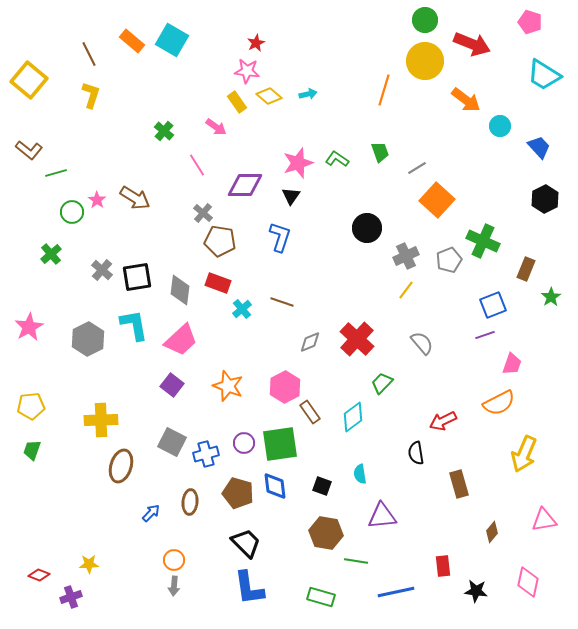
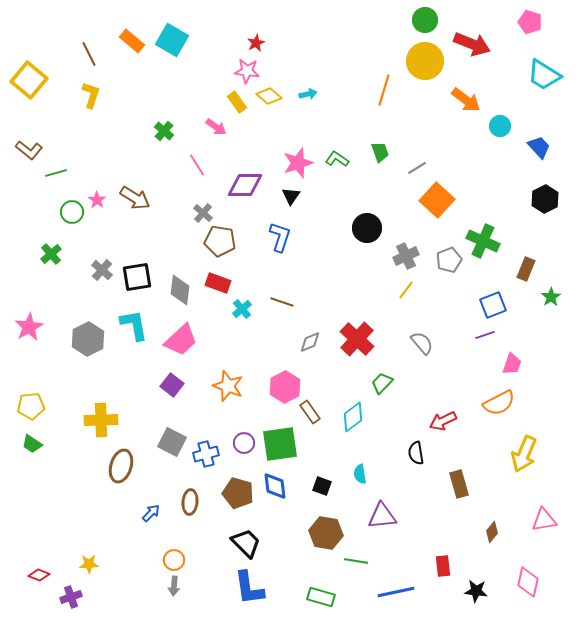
green trapezoid at (32, 450): moved 6 px up; rotated 75 degrees counterclockwise
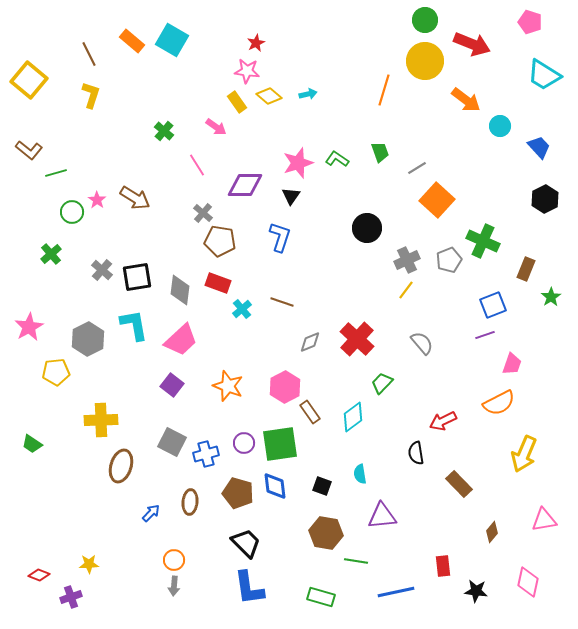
gray cross at (406, 256): moved 1 px right, 4 px down
yellow pentagon at (31, 406): moved 25 px right, 34 px up
brown rectangle at (459, 484): rotated 28 degrees counterclockwise
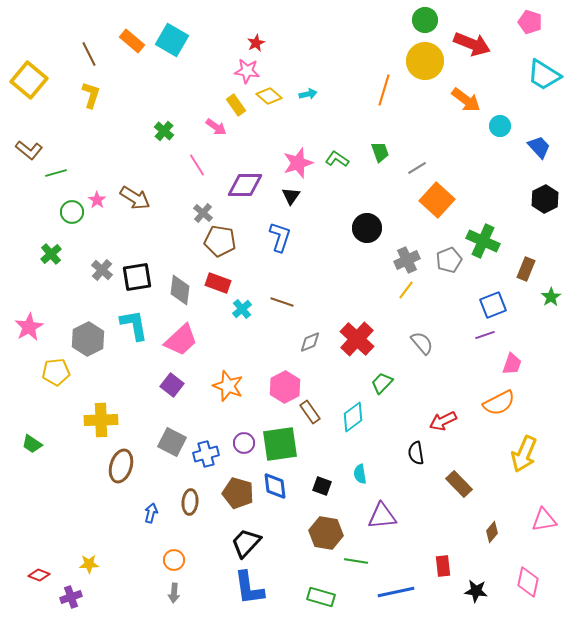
yellow rectangle at (237, 102): moved 1 px left, 3 px down
blue arrow at (151, 513): rotated 30 degrees counterclockwise
black trapezoid at (246, 543): rotated 92 degrees counterclockwise
gray arrow at (174, 586): moved 7 px down
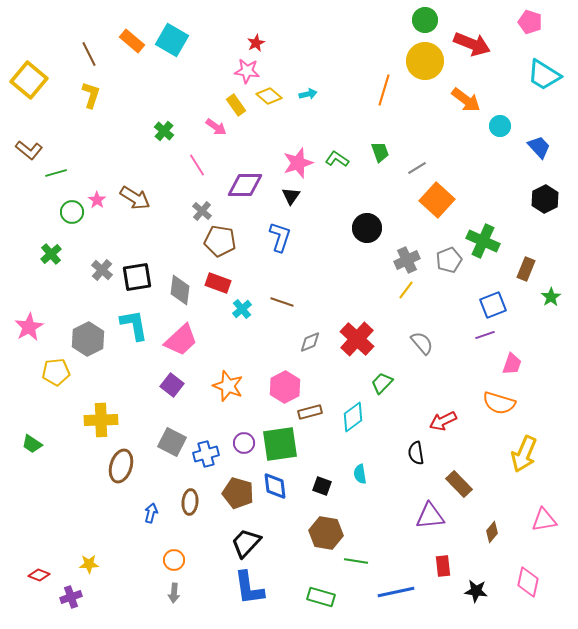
gray cross at (203, 213): moved 1 px left, 2 px up
orange semicircle at (499, 403): rotated 44 degrees clockwise
brown rectangle at (310, 412): rotated 70 degrees counterclockwise
purple triangle at (382, 516): moved 48 px right
